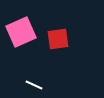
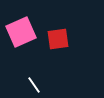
white line: rotated 30 degrees clockwise
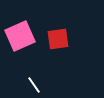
pink square: moved 1 px left, 4 px down
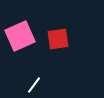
white line: rotated 72 degrees clockwise
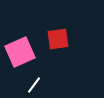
pink square: moved 16 px down
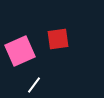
pink square: moved 1 px up
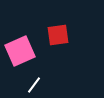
red square: moved 4 px up
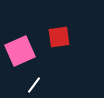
red square: moved 1 px right, 2 px down
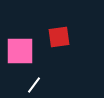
pink square: rotated 24 degrees clockwise
